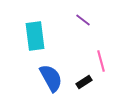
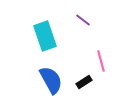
cyan rectangle: moved 10 px right; rotated 12 degrees counterclockwise
blue semicircle: moved 2 px down
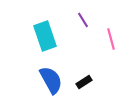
purple line: rotated 21 degrees clockwise
pink line: moved 10 px right, 22 px up
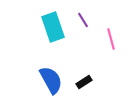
cyan rectangle: moved 8 px right, 9 px up
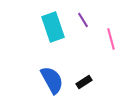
blue semicircle: moved 1 px right
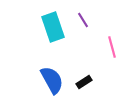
pink line: moved 1 px right, 8 px down
